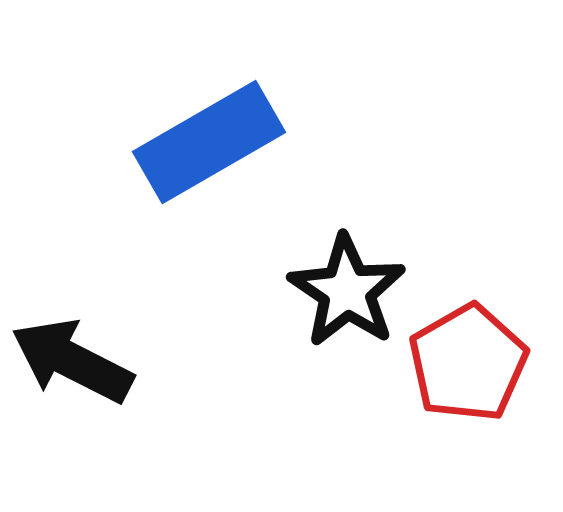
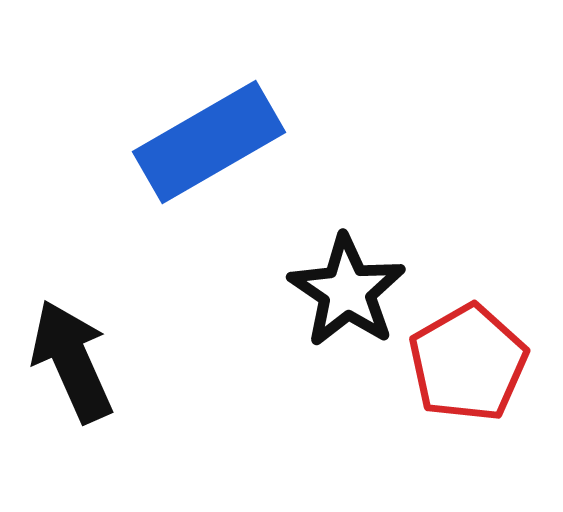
black arrow: rotated 39 degrees clockwise
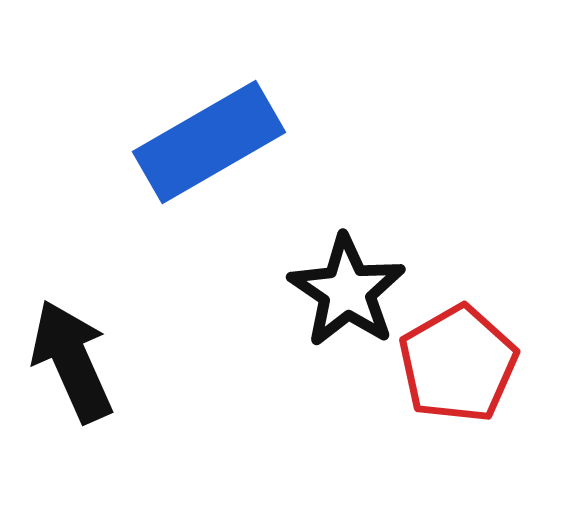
red pentagon: moved 10 px left, 1 px down
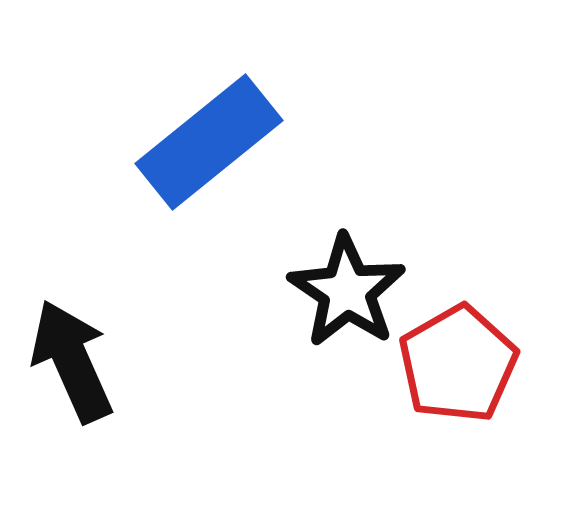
blue rectangle: rotated 9 degrees counterclockwise
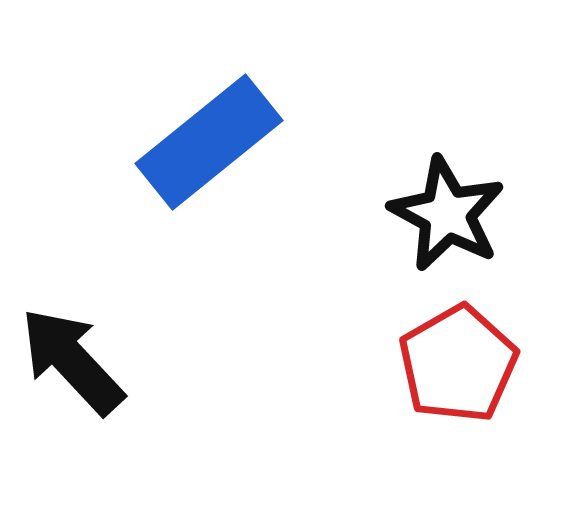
black star: moved 100 px right, 77 px up; rotated 6 degrees counterclockwise
black arrow: rotated 19 degrees counterclockwise
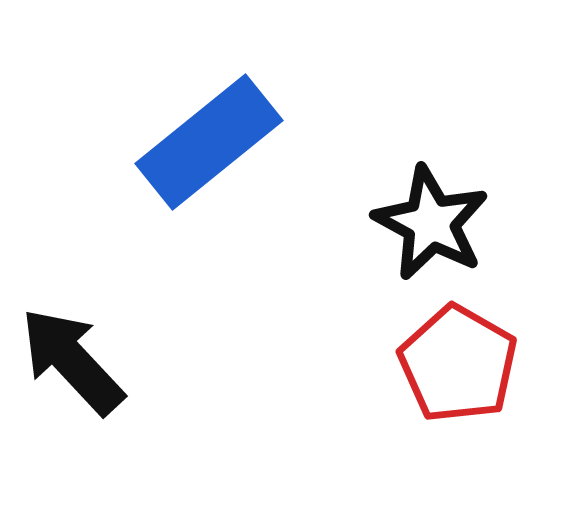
black star: moved 16 px left, 9 px down
red pentagon: rotated 12 degrees counterclockwise
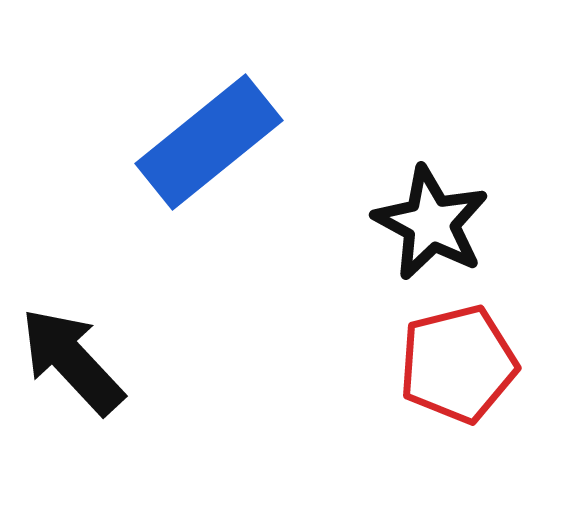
red pentagon: rotated 28 degrees clockwise
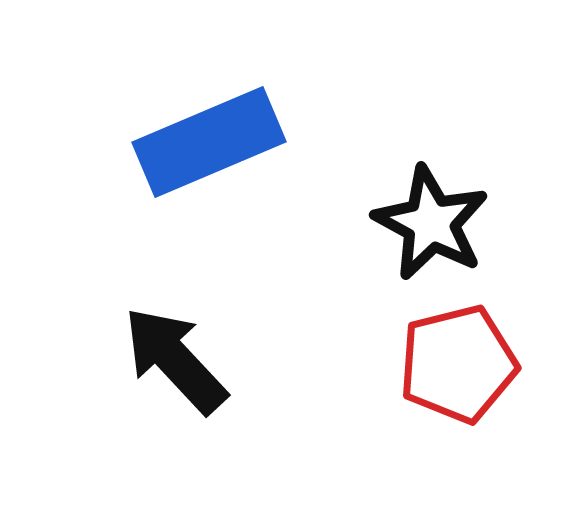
blue rectangle: rotated 16 degrees clockwise
black arrow: moved 103 px right, 1 px up
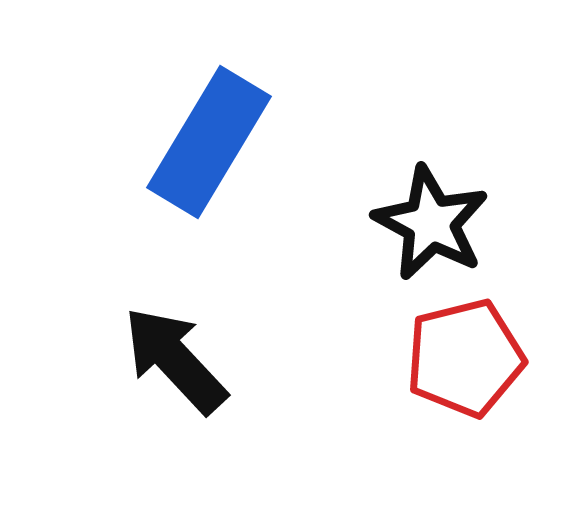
blue rectangle: rotated 36 degrees counterclockwise
red pentagon: moved 7 px right, 6 px up
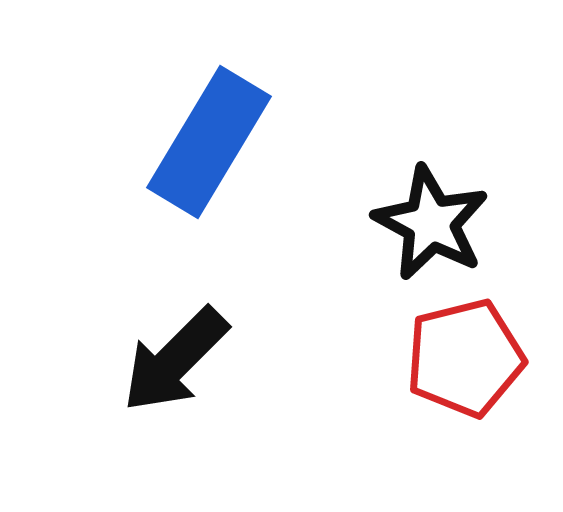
black arrow: rotated 92 degrees counterclockwise
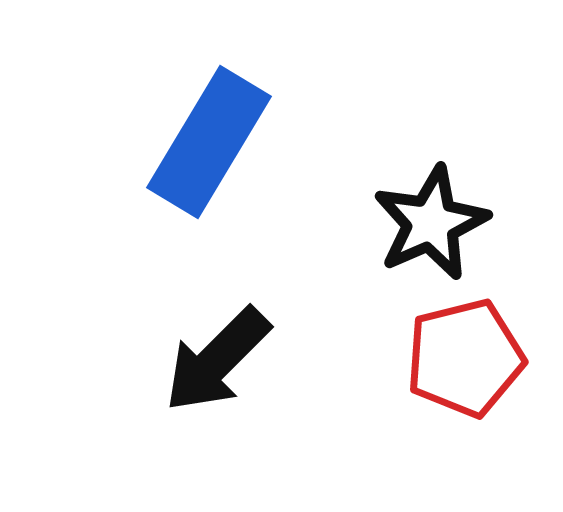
black star: rotated 20 degrees clockwise
black arrow: moved 42 px right
